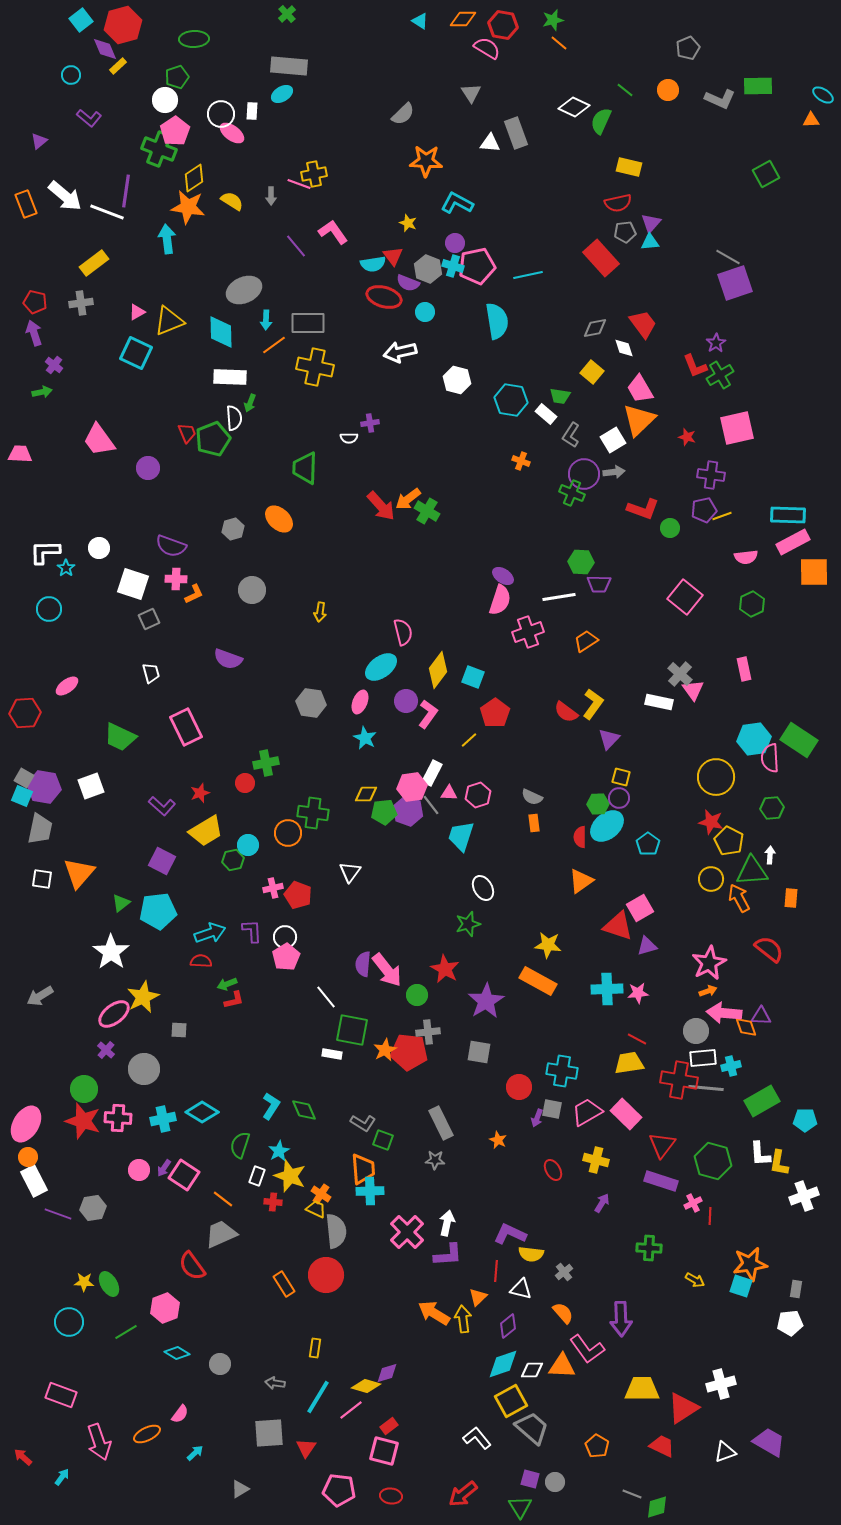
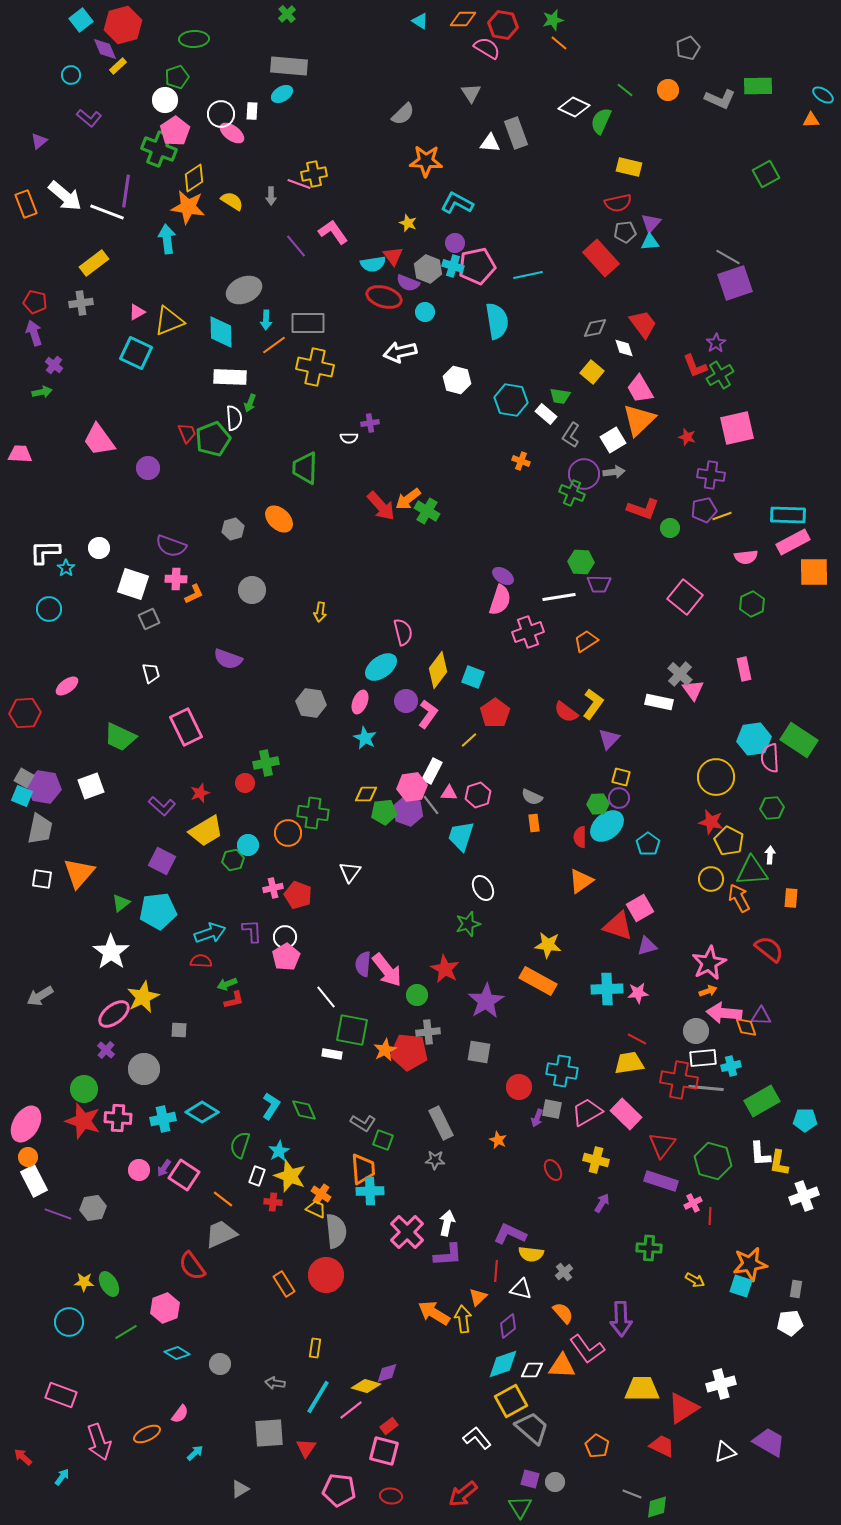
white rectangle at (432, 773): moved 2 px up
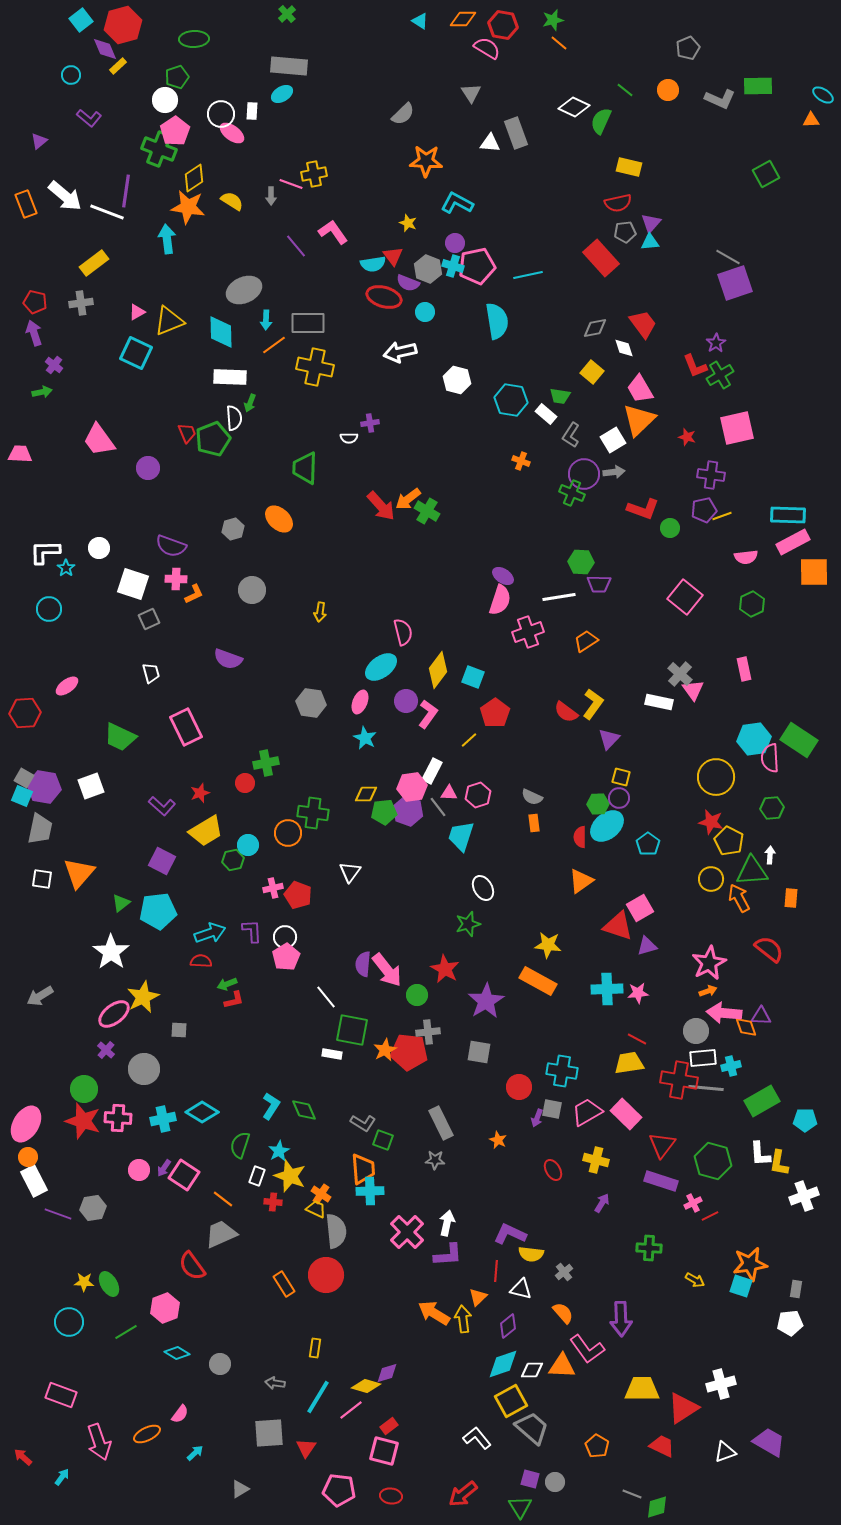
pink line at (299, 184): moved 8 px left
gray line at (431, 805): moved 7 px right, 2 px down
red line at (710, 1216): rotated 60 degrees clockwise
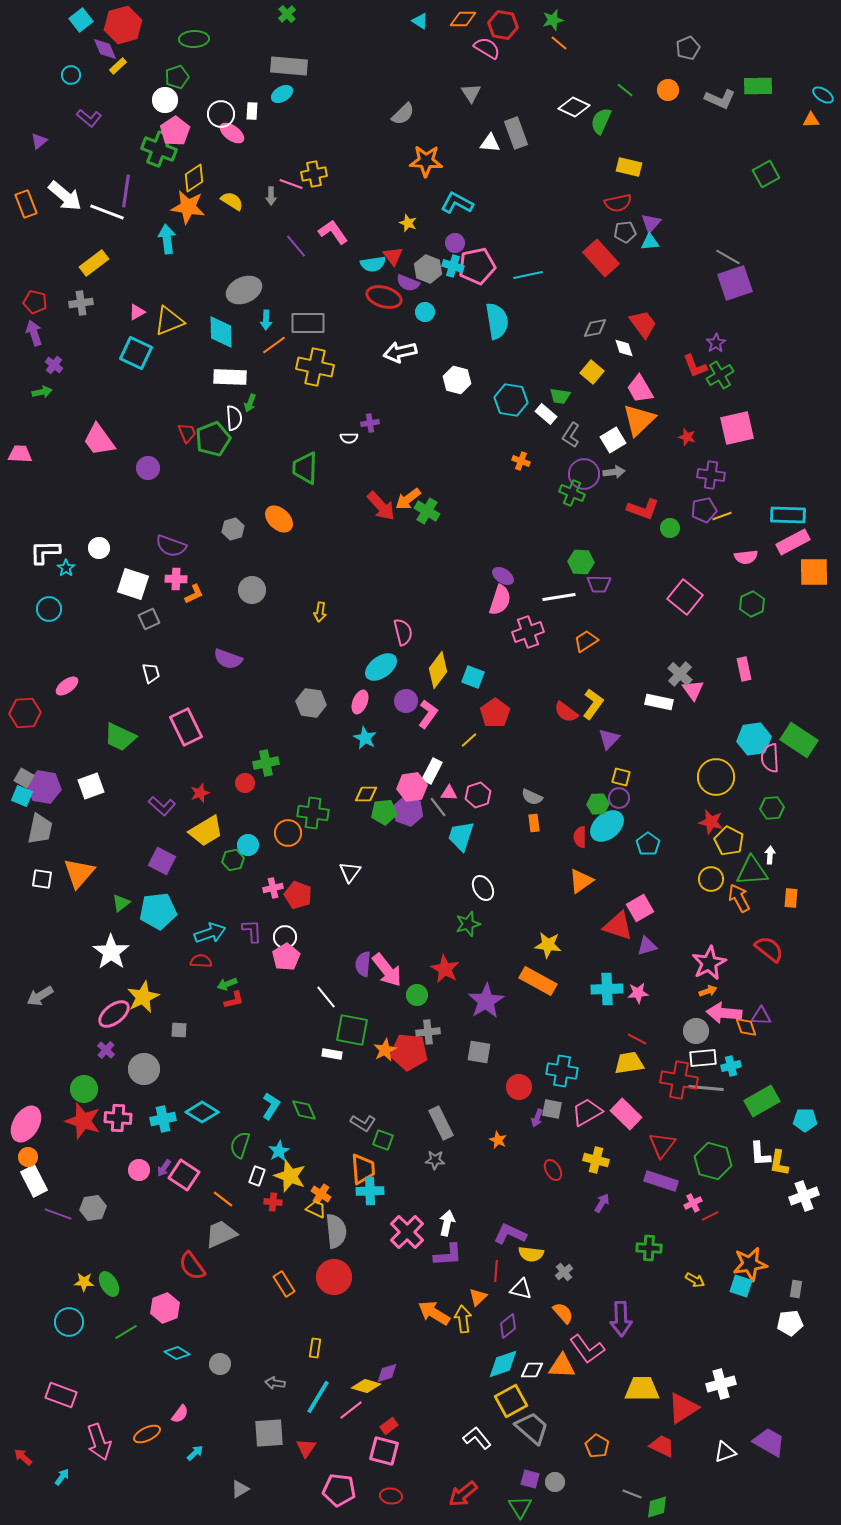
red circle at (326, 1275): moved 8 px right, 2 px down
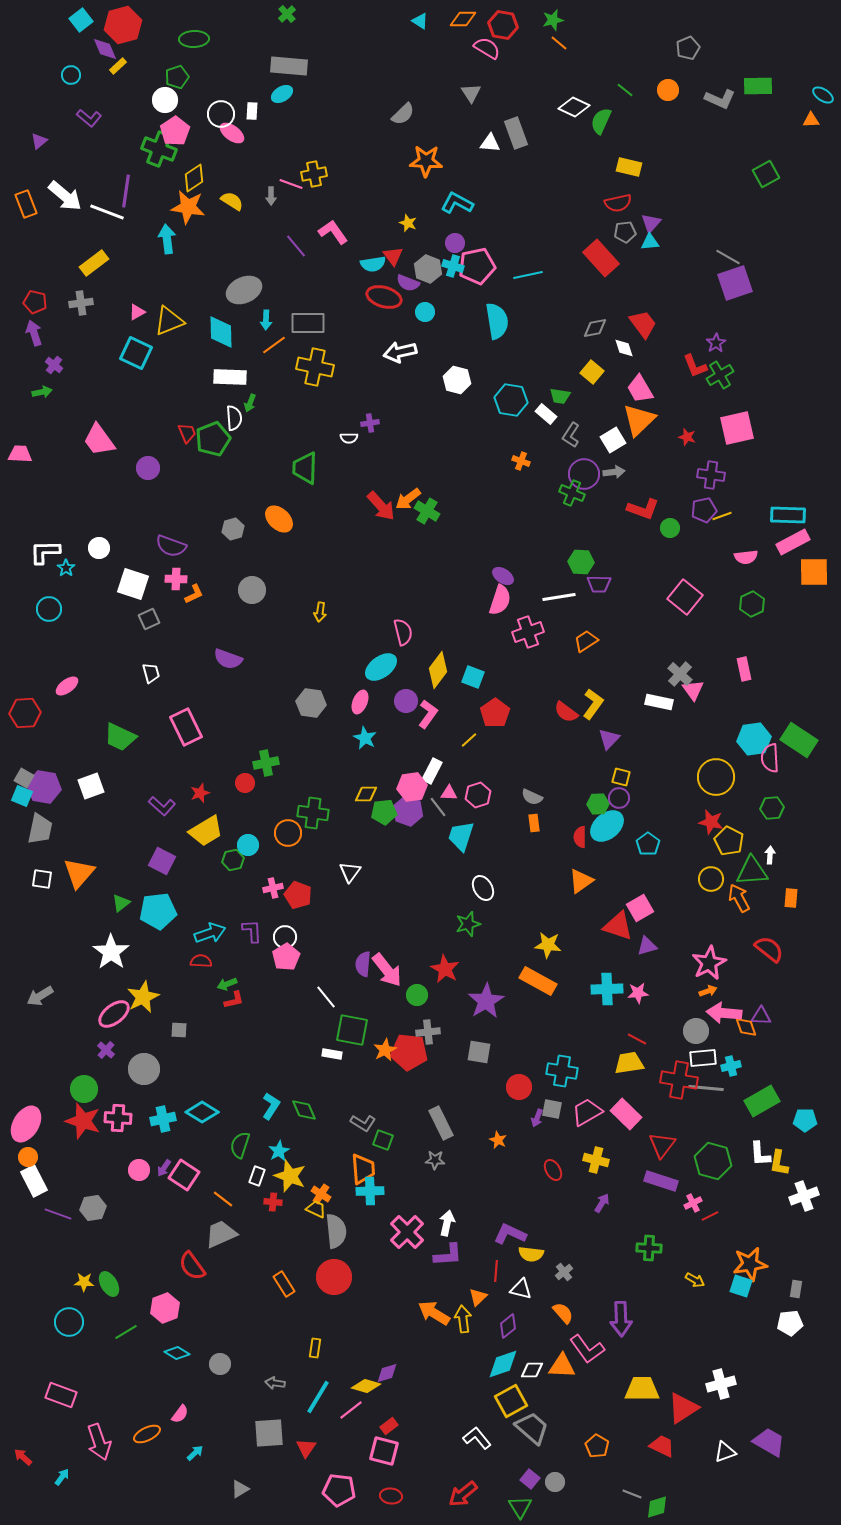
purple square at (530, 1479): rotated 24 degrees clockwise
